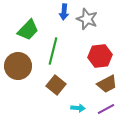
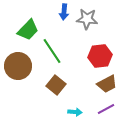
gray star: rotated 15 degrees counterclockwise
green line: moved 1 px left; rotated 48 degrees counterclockwise
cyan arrow: moved 3 px left, 4 px down
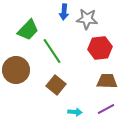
red hexagon: moved 8 px up
brown circle: moved 2 px left, 4 px down
brown trapezoid: moved 3 px up; rotated 150 degrees counterclockwise
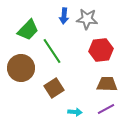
blue arrow: moved 4 px down
red hexagon: moved 1 px right, 2 px down
brown circle: moved 5 px right, 2 px up
brown trapezoid: moved 3 px down
brown square: moved 2 px left, 3 px down; rotated 18 degrees clockwise
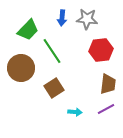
blue arrow: moved 2 px left, 2 px down
brown trapezoid: moved 1 px right; rotated 95 degrees clockwise
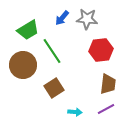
blue arrow: rotated 35 degrees clockwise
green trapezoid: rotated 15 degrees clockwise
brown circle: moved 2 px right, 3 px up
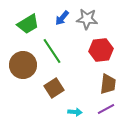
green trapezoid: moved 6 px up
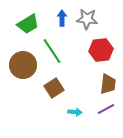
blue arrow: rotated 140 degrees clockwise
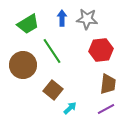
brown square: moved 1 px left, 2 px down; rotated 18 degrees counterclockwise
cyan arrow: moved 5 px left, 4 px up; rotated 48 degrees counterclockwise
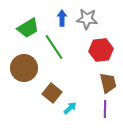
green trapezoid: moved 4 px down
green line: moved 2 px right, 4 px up
brown circle: moved 1 px right, 3 px down
brown trapezoid: moved 1 px up; rotated 20 degrees counterclockwise
brown square: moved 1 px left, 3 px down
purple line: moved 1 px left; rotated 60 degrees counterclockwise
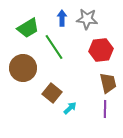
brown circle: moved 1 px left
